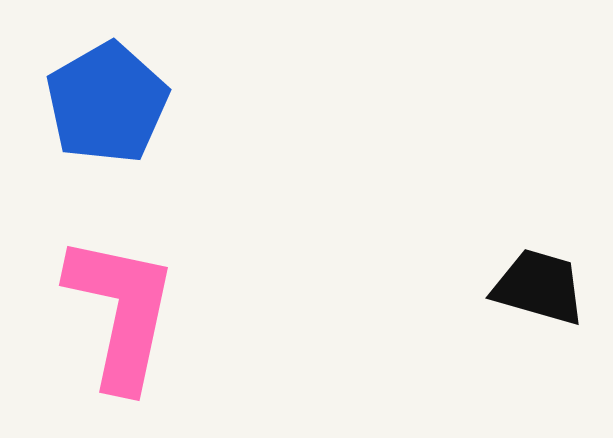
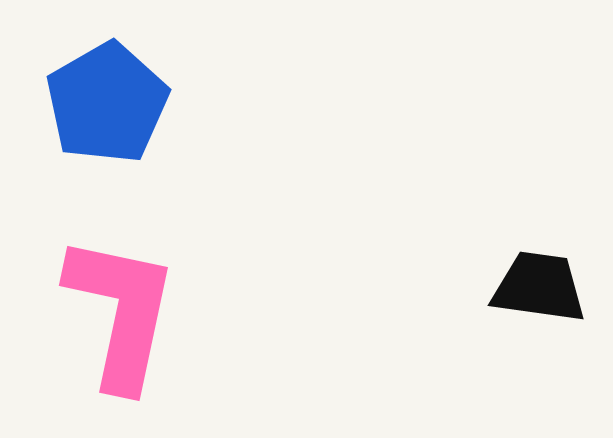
black trapezoid: rotated 8 degrees counterclockwise
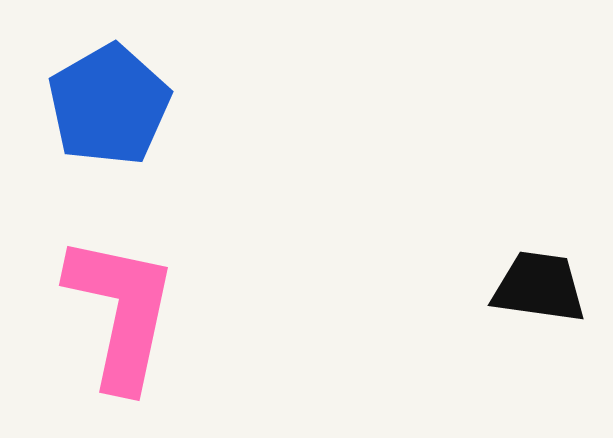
blue pentagon: moved 2 px right, 2 px down
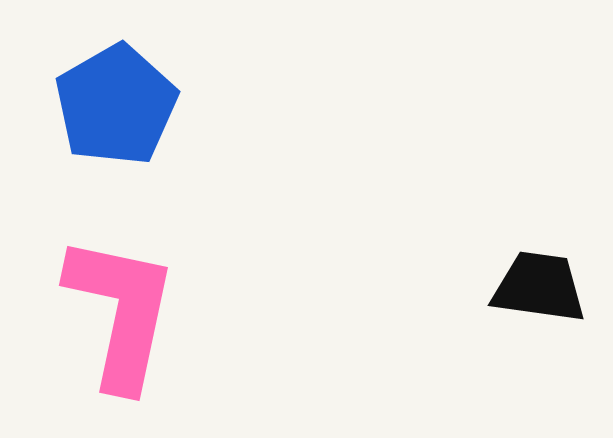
blue pentagon: moved 7 px right
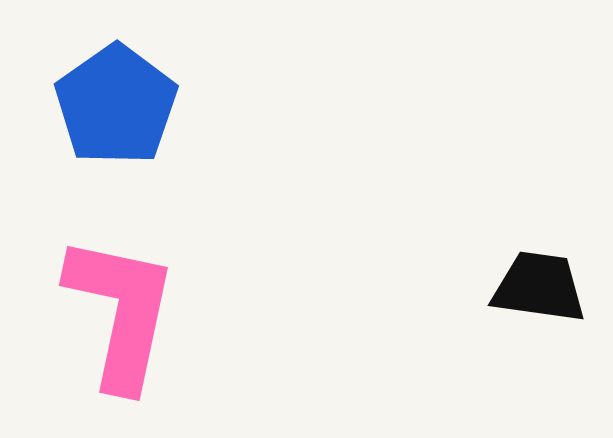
blue pentagon: rotated 5 degrees counterclockwise
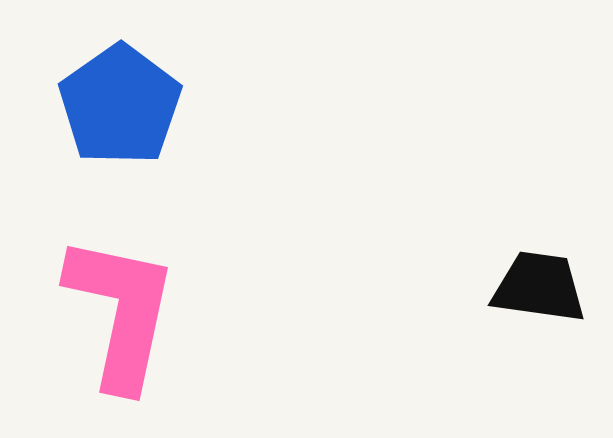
blue pentagon: moved 4 px right
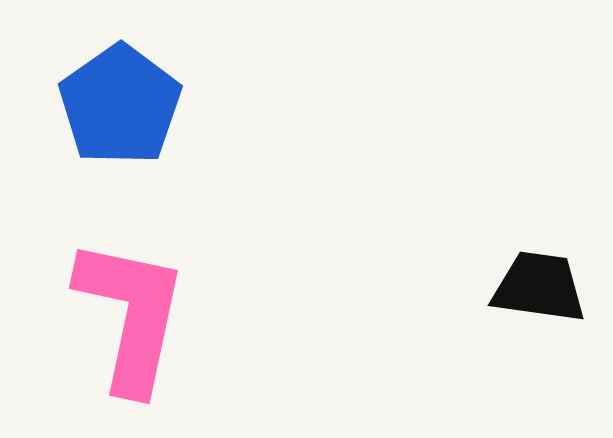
pink L-shape: moved 10 px right, 3 px down
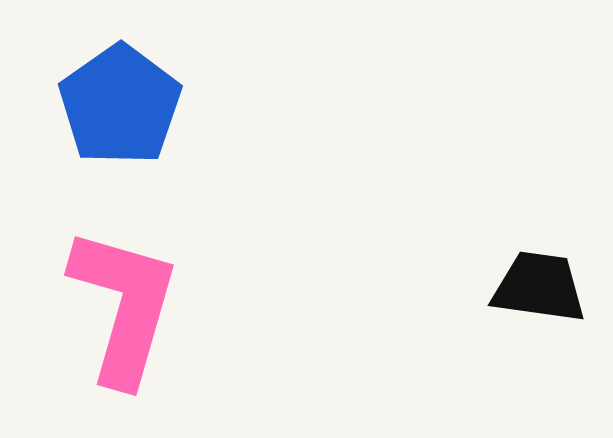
pink L-shape: moved 7 px left, 9 px up; rotated 4 degrees clockwise
